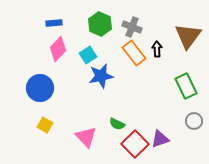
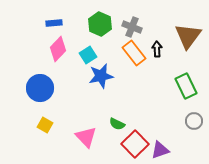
purple triangle: moved 11 px down
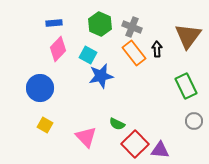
cyan square: rotated 30 degrees counterclockwise
purple triangle: rotated 24 degrees clockwise
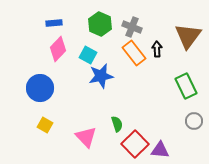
green semicircle: rotated 133 degrees counterclockwise
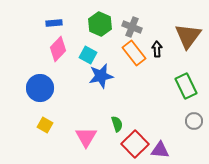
pink triangle: rotated 15 degrees clockwise
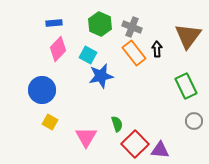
blue circle: moved 2 px right, 2 px down
yellow square: moved 5 px right, 3 px up
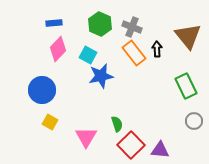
brown triangle: rotated 16 degrees counterclockwise
red square: moved 4 px left, 1 px down
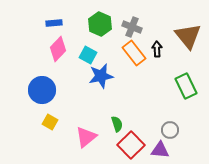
gray circle: moved 24 px left, 9 px down
pink triangle: rotated 20 degrees clockwise
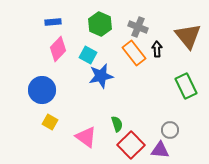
blue rectangle: moved 1 px left, 1 px up
gray cross: moved 6 px right
pink triangle: rotated 45 degrees counterclockwise
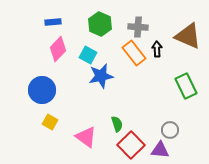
gray cross: rotated 18 degrees counterclockwise
brown triangle: rotated 28 degrees counterclockwise
